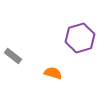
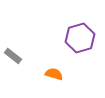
orange semicircle: moved 1 px right, 1 px down
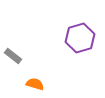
orange semicircle: moved 19 px left, 10 px down
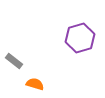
gray rectangle: moved 1 px right, 5 px down
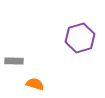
gray rectangle: rotated 36 degrees counterclockwise
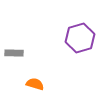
gray rectangle: moved 8 px up
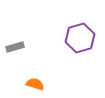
gray rectangle: moved 1 px right, 6 px up; rotated 18 degrees counterclockwise
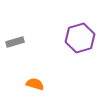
gray rectangle: moved 5 px up
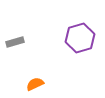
orange semicircle: rotated 42 degrees counterclockwise
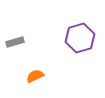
orange semicircle: moved 8 px up
